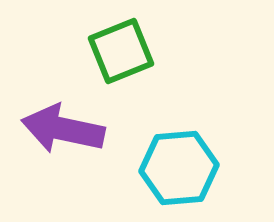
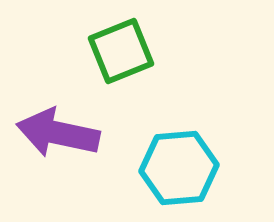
purple arrow: moved 5 px left, 4 px down
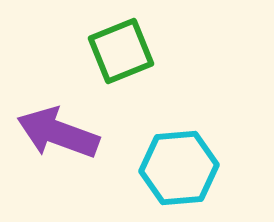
purple arrow: rotated 8 degrees clockwise
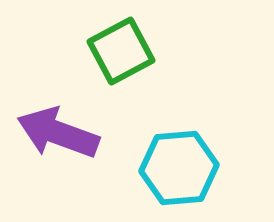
green square: rotated 6 degrees counterclockwise
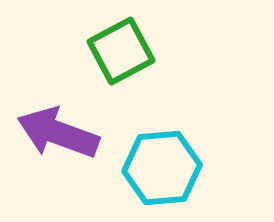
cyan hexagon: moved 17 px left
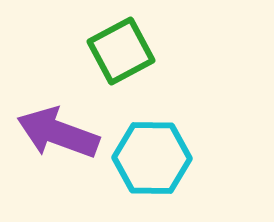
cyan hexagon: moved 10 px left, 10 px up; rotated 6 degrees clockwise
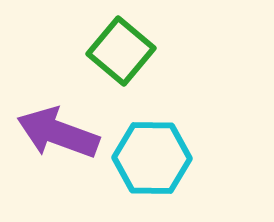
green square: rotated 22 degrees counterclockwise
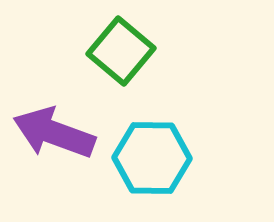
purple arrow: moved 4 px left
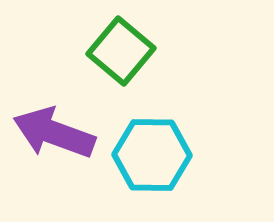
cyan hexagon: moved 3 px up
